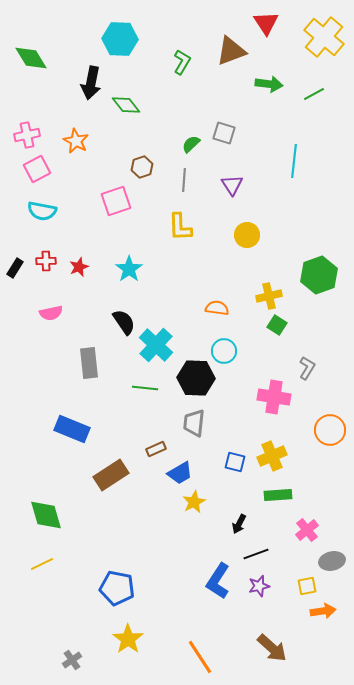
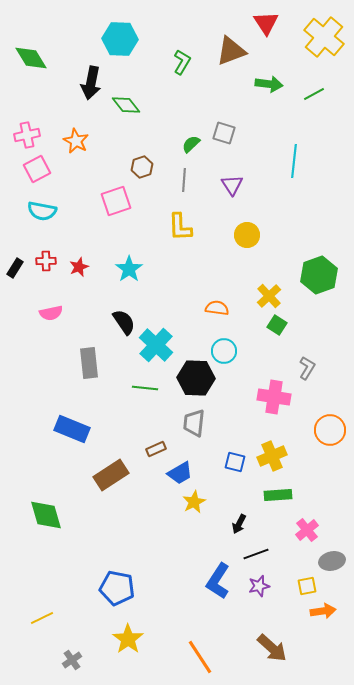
yellow cross at (269, 296): rotated 30 degrees counterclockwise
yellow line at (42, 564): moved 54 px down
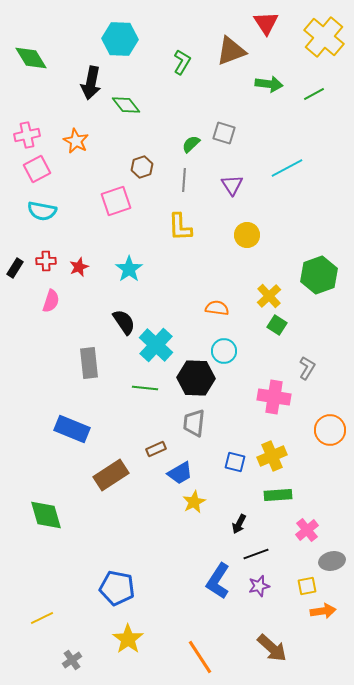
cyan line at (294, 161): moved 7 px left, 7 px down; rotated 56 degrees clockwise
pink semicircle at (51, 313): moved 12 px up; rotated 60 degrees counterclockwise
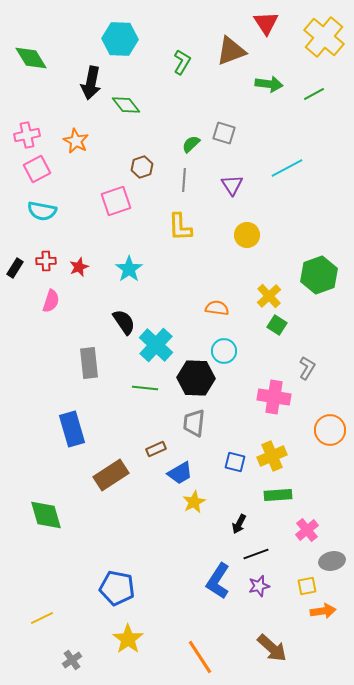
blue rectangle at (72, 429): rotated 52 degrees clockwise
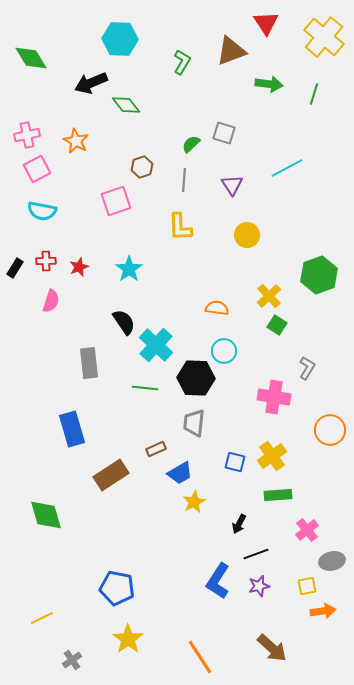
black arrow at (91, 83): rotated 56 degrees clockwise
green line at (314, 94): rotated 45 degrees counterclockwise
yellow cross at (272, 456): rotated 12 degrees counterclockwise
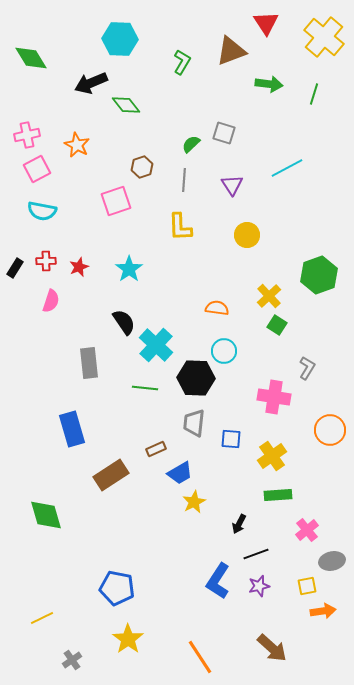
orange star at (76, 141): moved 1 px right, 4 px down
blue square at (235, 462): moved 4 px left, 23 px up; rotated 10 degrees counterclockwise
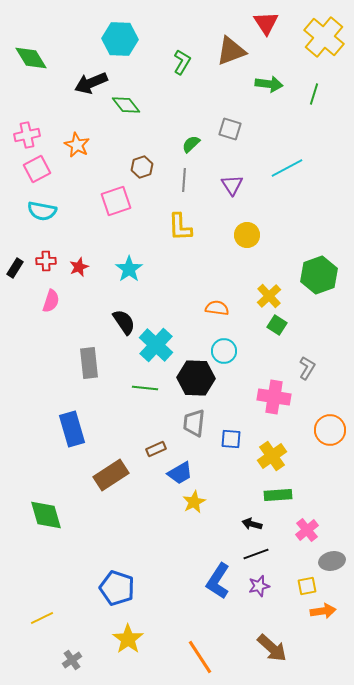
gray square at (224, 133): moved 6 px right, 4 px up
black arrow at (239, 524): moved 13 px right; rotated 78 degrees clockwise
blue pentagon at (117, 588): rotated 8 degrees clockwise
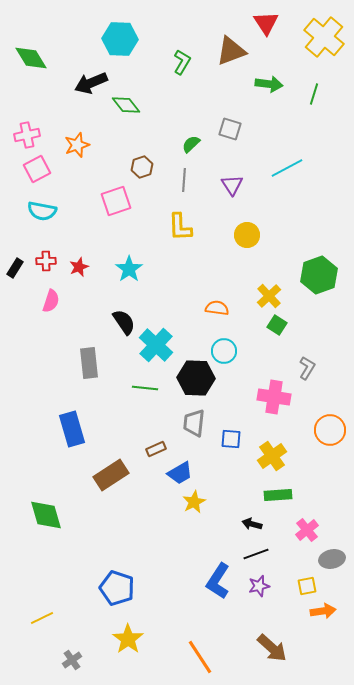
orange star at (77, 145): rotated 25 degrees clockwise
gray ellipse at (332, 561): moved 2 px up
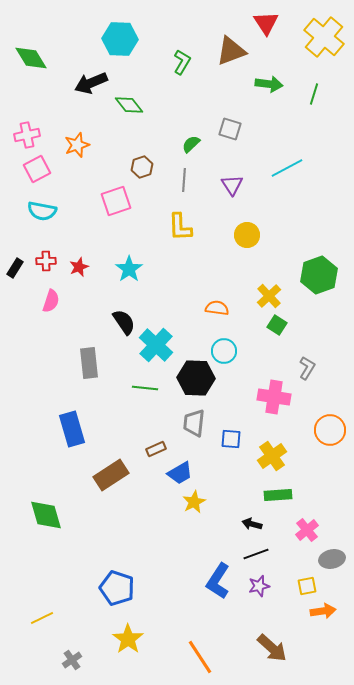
green diamond at (126, 105): moved 3 px right
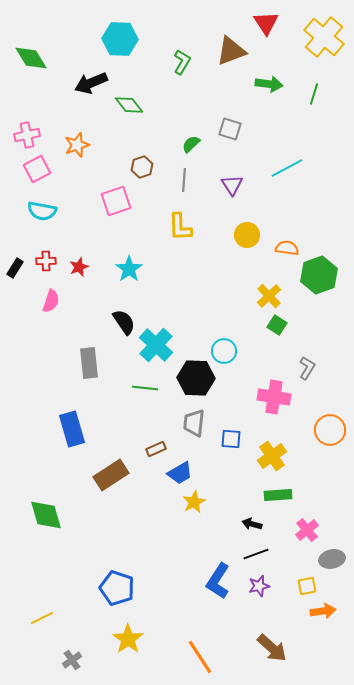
orange semicircle at (217, 308): moved 70 px right, 60 px up
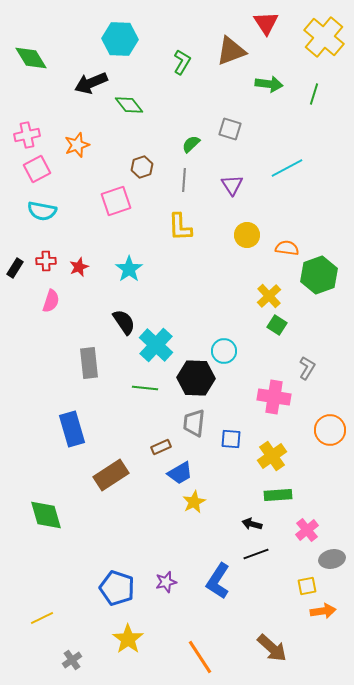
brown rectangle at (156, 449): moved 5 px right, 2 px up
purple star at (259, 586): moved 93 px left, 4 px up
